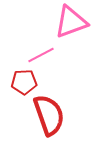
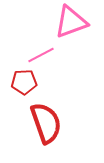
red semicircle: moved 3 px left, 8 px down
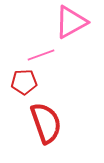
pink triangle: rotated 9 degrees counterclockwise
pink line: rotated 8 degrees clockwise
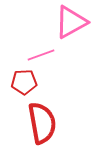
red semicircle: moved 4 px left; rotated 9 degrees clockwise
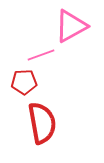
pink triangle: moved 4 px down
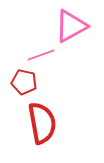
red pentagon: rotated 15 degrees clockwise
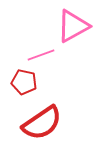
pink triangle: moved 2 px right
red semicircle: rotated 66 degrees clockwise
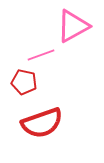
red semicircle: rotated 15 degrees clockwise
